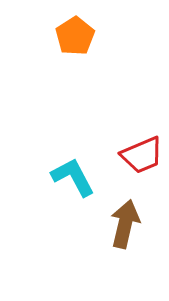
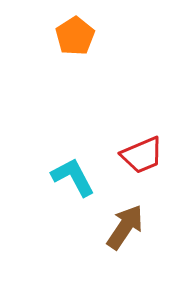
brown arrow: moved 3 px down; rotated 21 degrees clockwise
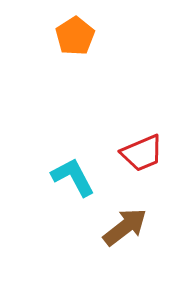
red trapezoid: moved 2 px up
brown arrow: rotated 18 degrees clockwise
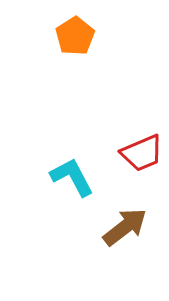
cyan L-shape: moved 1 px left
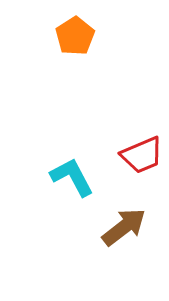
red trapezoid: moved 2 px down
brown arrow: moved 1 px left
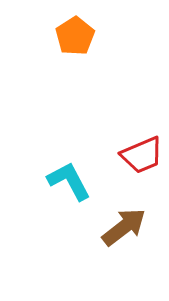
cyan L-shape: moved 3 px left, 4 px down
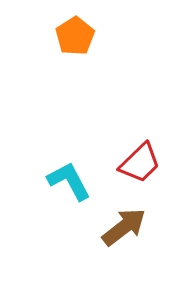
red trapezoid: moved 2 px left, 8 px down; rotated 21 degrees counterclockwise
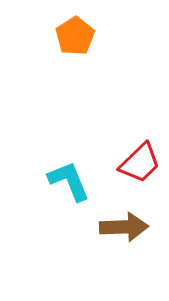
cyan L-shape: rotated 6 degrees clockwise
brown arrow: rotated 36 degrees clockwise
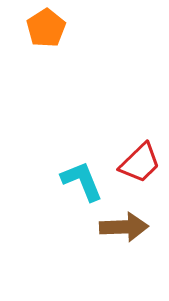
orange pentagon: moved 29 px left, 8 px up
cyan L-shape: moved 13 px right
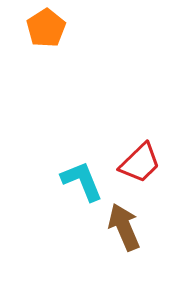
brown arrow: rotated 111 degrees counterclockwise
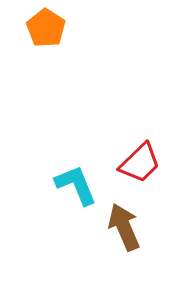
orange pentagon: rotated 6 degrees counterclockwise
cyan L-shape: moved 6 px left, 4 px down
